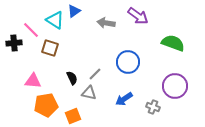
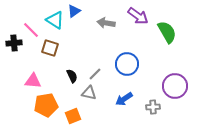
green semicircle: moved 6 px left, 11 px up; rotated 40 degrees clockwise
blue circle: moved 1 px left, 2 px down
black semicircle: moved 2 px up
gray cross: rotated 24 degrees counterclockwise
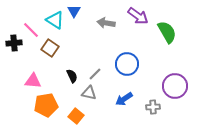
blue triangle: rotated 24 degrees counterclockwise
brown square: rotated 18 degrees clockwise
orange square: moved 3 px right; rotated 28 degrees counterclockwise
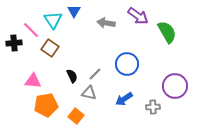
cyan triangle: moved 2 px left; rotated 24 degrees clockwise
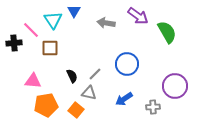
brown square: rotated 36 degrees counterclockwise
orange square: moved 6 px up
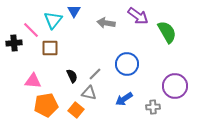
cyan triangle: rotated 12 degrees clockwise
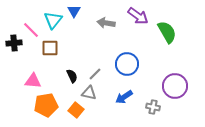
blue arrow: moved 2 px up
gray cross: rotated 16 degrees clockwise
